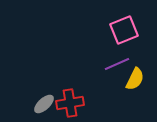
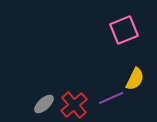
purple line: moved 6 px left, 34 px down
red cross: moved 4 px right, 2 px down; rotated 32 degrees counterclockwise
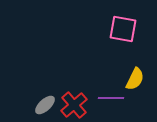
pink square: moved 1 px left, 1 px up; rotated 32 degrees clockwise
purple line: rotated 25 degrees clockwise
gray ellipse: moved 1 px right, 1 px down
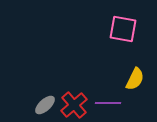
purple line: moved 3 px left, 5 px down
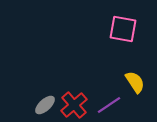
yellow semicircle: moved 3 px down; rotated 60 degrees counterclockwise
purple line: moved 1 px right, 2 px down; rotated 35 degrees counterclockwise
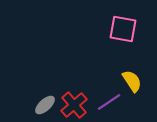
yellow semicircle: moved 3 px left, 1 px up
purple line: moved 3 px up
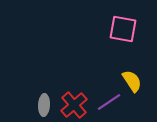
gray ellipse: moved 1 px left; rotated 45 degrees counterclockwise
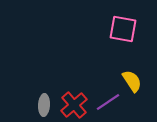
purple line: moved 1 px left
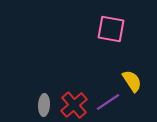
pink square: moved 12 px left
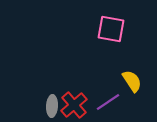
gray ellipse: moved 8 px right, 1 px down
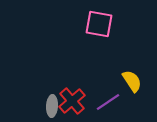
pink square: moved 12 px left, 5 px up
red cross: moved 2 px left, 4 px up
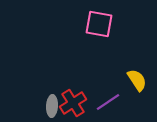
yellow semicircle: moved 5 px right, 1 px up
red cross: moved 1 px right, 2 px down; rotated 8 degrees clockwise
